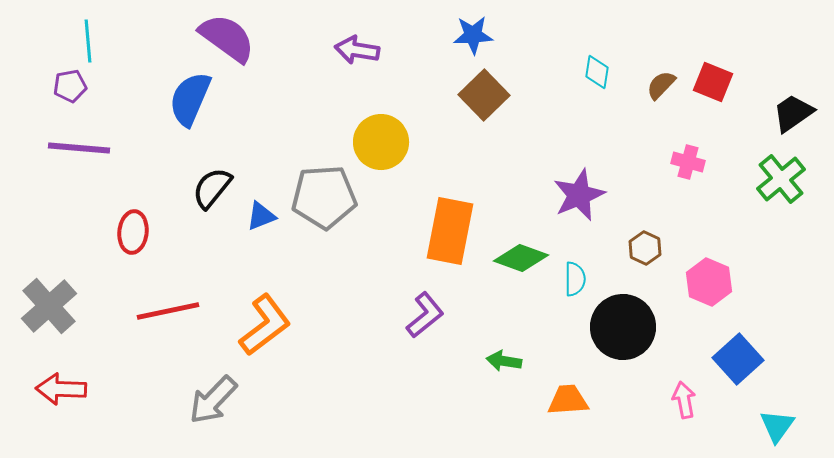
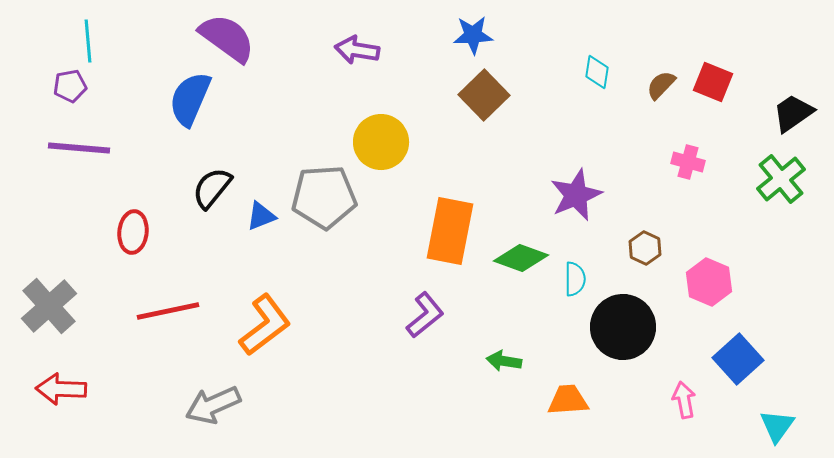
purple star: moved 3 px left
gray arrow: moved 5 px down; rotated 22 degrees clockwise
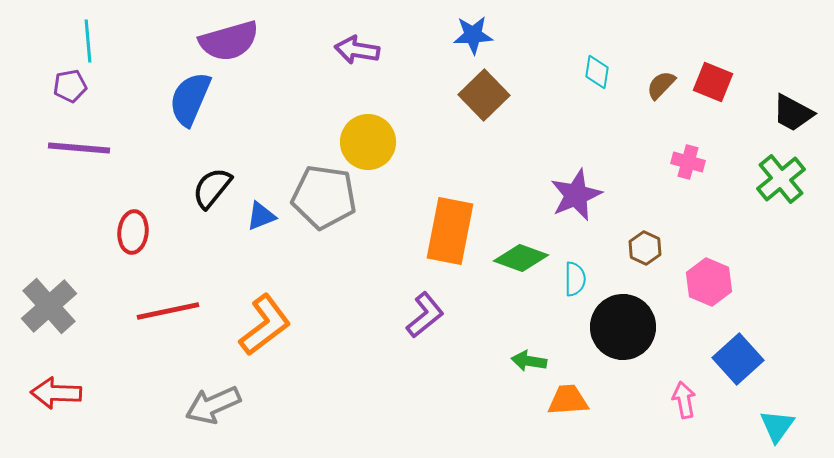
purple semicircle: moved 2 px right, 3 px down; rotated 128 degrees clockwise
black trapezoid: rotated 117 degrees counterclockwise
yellow circle: moved 13 px left
gray pentagon: rotated 12 degrees clockwise
green arrow: moved 25 px right
red arrow: moved 5 px left, 4 px down
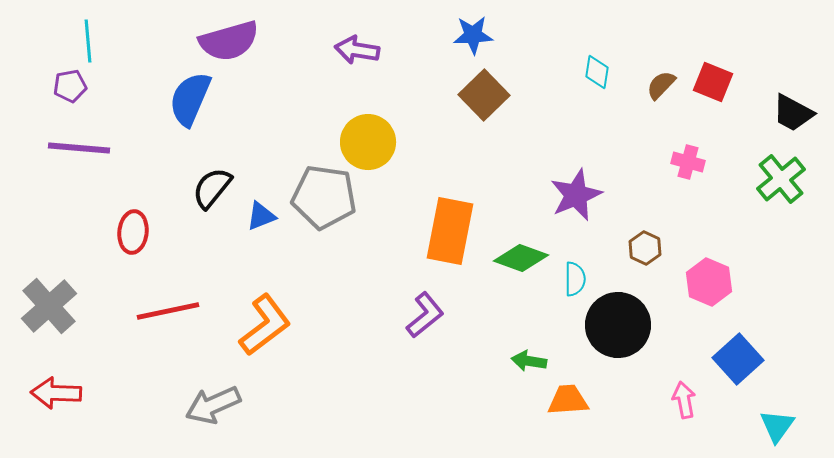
black circle: moved 5 px left, 2 px up
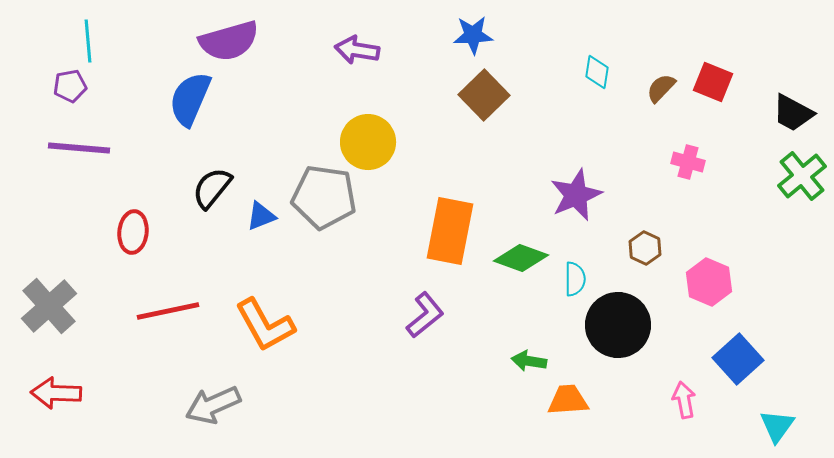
brown semicircle: moved 3 px down
green cross: moved 21 px right, 3 px up
orange L-shape: rotated 98 degrees clockwise
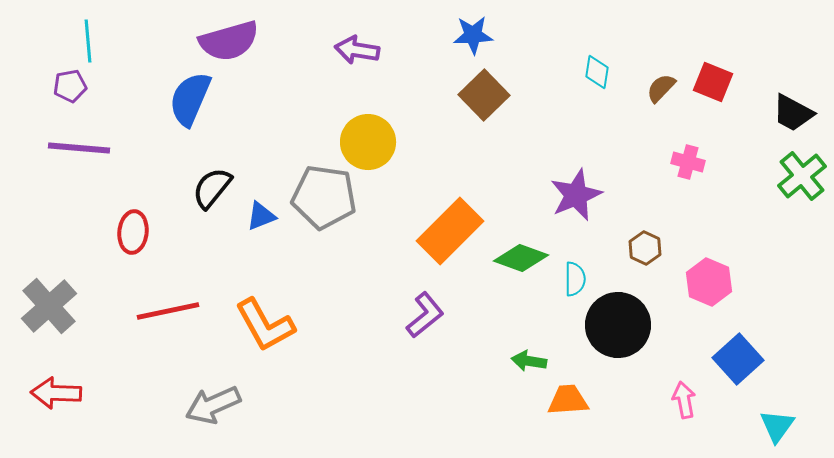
orange rectangle: rotated 34 degrees clockwise
